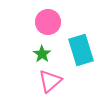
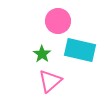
pink circle: moved 10 px right, 1 px up
cyan rectangle: moved 1 px left; rotated 60 degrees counterclockwise
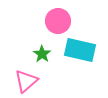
pink triangle: moved 24 px left
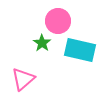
green star: moved 11 px up
pink triangle: moved 3 px left, 2 px up
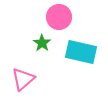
pink circle: moved 1 px right, 4 px up
cyan rectangle: moved 1 px right, 2 px down
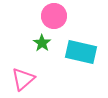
pink circle: moved 5 px left, 1 px up
